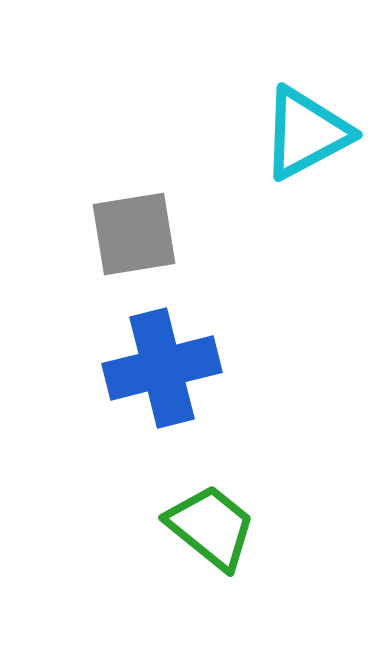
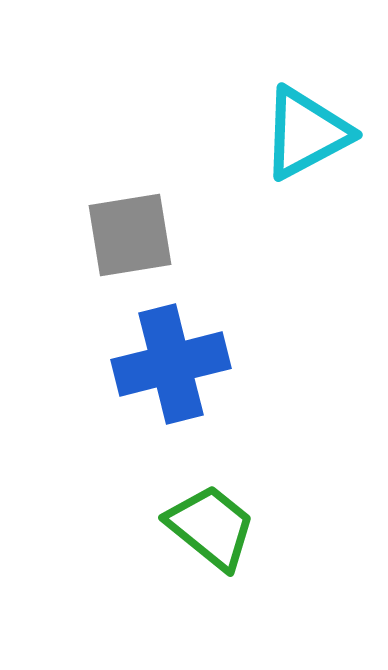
gray square: moved 4 px left, 1 px down
blue cross: moved 9 px right, 4 px up
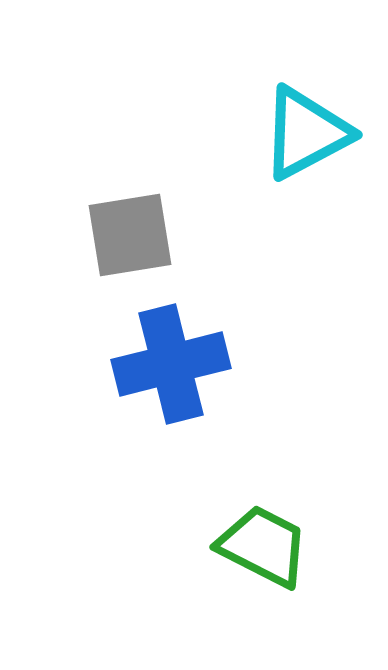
green trapezoid: moved 52 px right, 19 px down; rotated 12 degrees counterclockwise
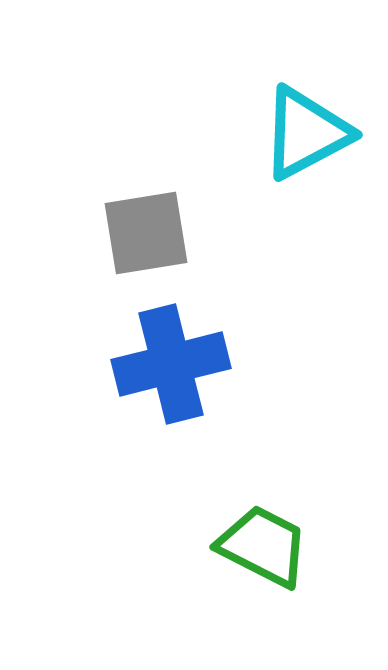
gray square: moved 16 px right, 2 px up
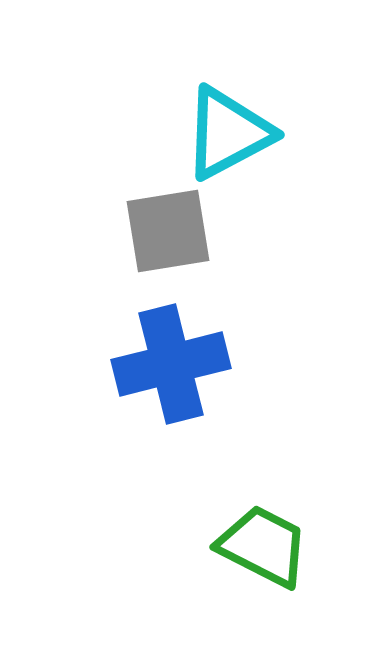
cyan triangle: moved 78 px left
gray square: moved 22 px right, 2 px up
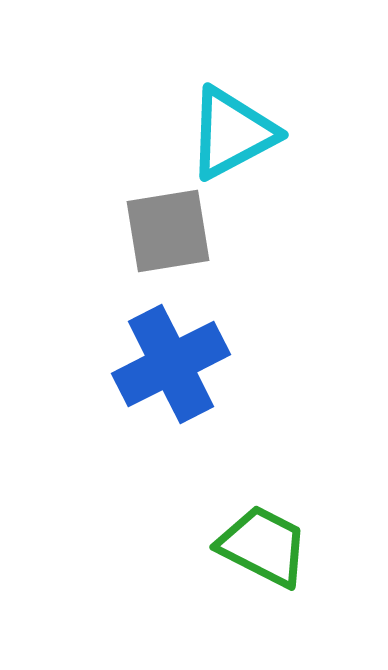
cyan triangle: moved 4 px right
blue cross: rotated 13 degrees counterclockwise
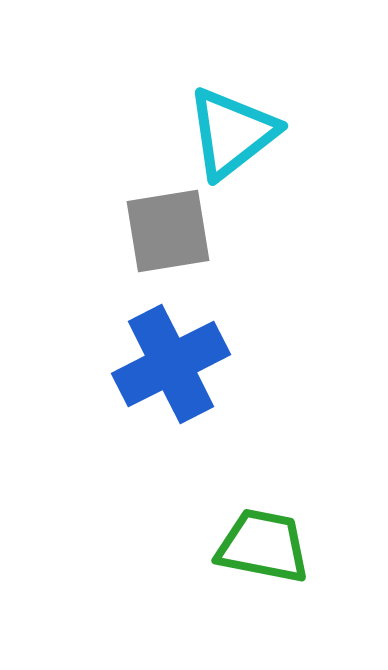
cyan triangle: rotated 10 degrees counterclockwise
green trapezoid: rotated 16 degrees counterclockwise
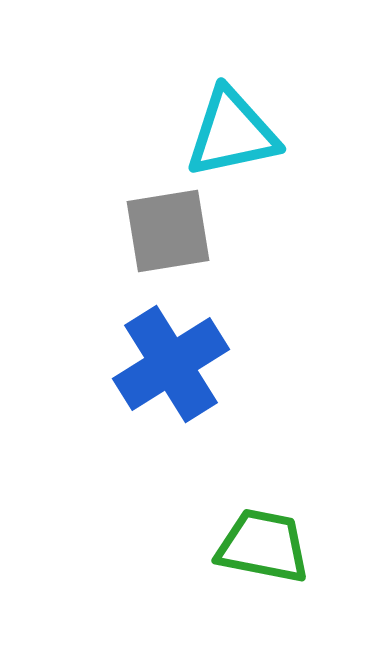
cyan triangle: rotated 26 degrees clockwise
blue cross: rotated 5 degrees counterclockwise
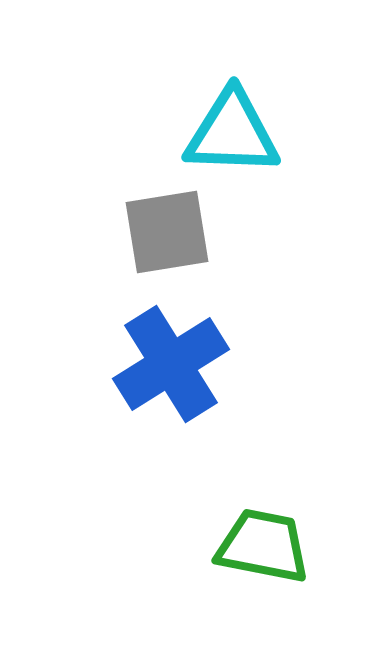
cyan triangle: rotated 14 degrees clockwise
gray square: moved 1 px left, 1 px down
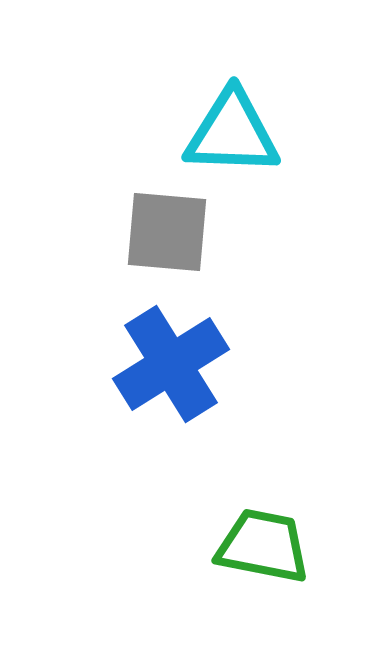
gray square: rotated 14 degrees clockwise
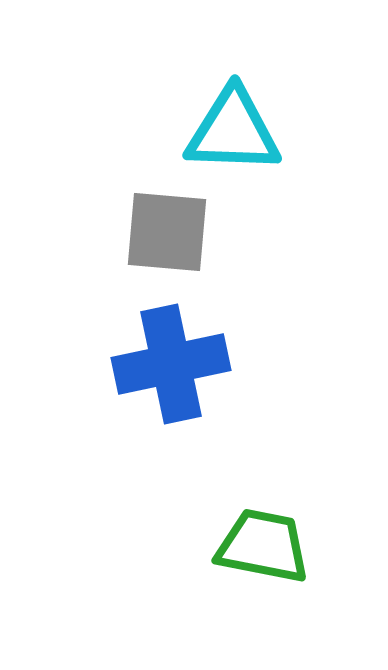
cyan triangle: moved 1 px right, 2 px up
blue cross: rotated 20 degrees clockwise
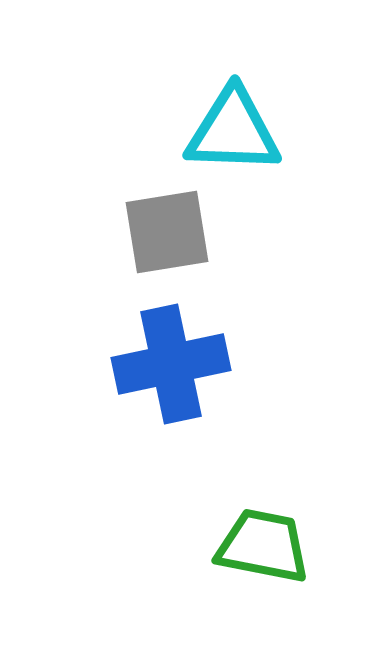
gray square: rotated 14 degrees counterclockwise
